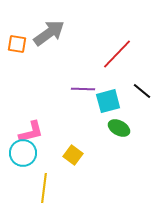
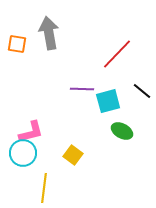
gray arrow: rotated 64 degrees counterclockwise
purple line: moved 1 px left
green ellipse: moved 3 px right, 3 px down
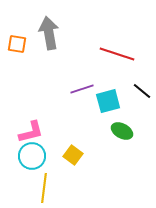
red line: rotated 64 degrees clockwise
purple line: rotated 20 degrees counterclockwise
cyan circle: moved 9 px right, 3 px down
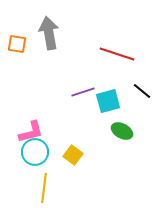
purple line: moved 1 px right, 3 px down
cyan circle: moved 3 px right, 4 px up
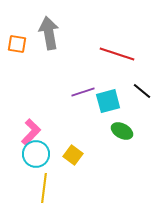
pink L-shape: rotated 32 degrees counterclockwise
cyan circle: moved 1 px right, 2 px down
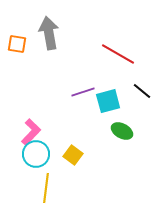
red line: moved 1 px right; rotated 12 degrees clockwise
yellow line: moved 2 px right
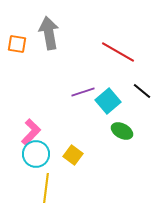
red line: moved 2 px up
cyan square: rotated 25 degrees counterclockwise
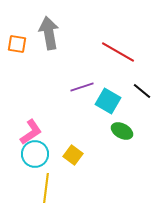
purple line: moved 1 px left, 5 px up
cyan square: rotated 20 degrees counterclockwise
pink L-shape: rotated 12 degrees clockwise
cyan circle: moved 1 px left
